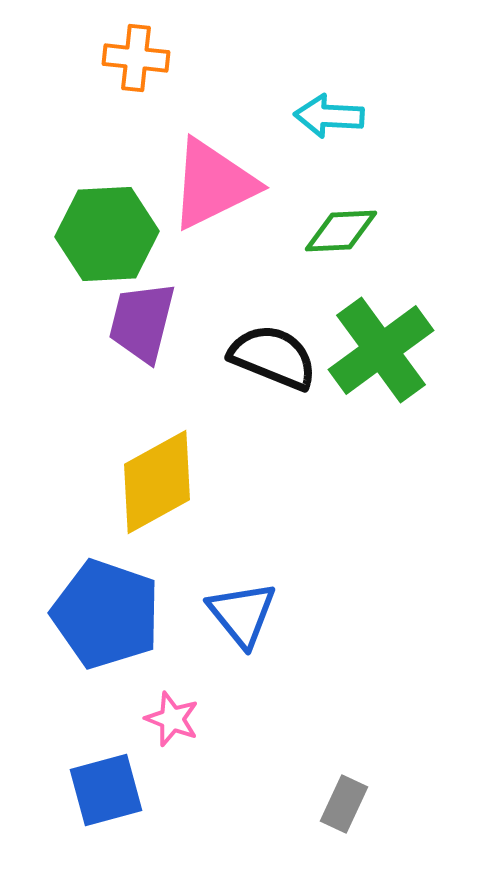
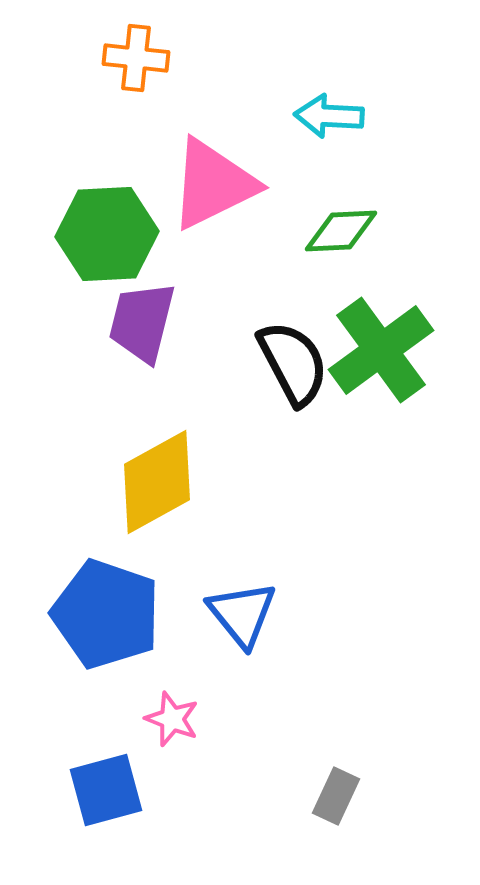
black semicircle: moved 20 px right, 6 px down; rotated 40 degrees clockwise
gray rectangle: moved 8 px left, 8 px up
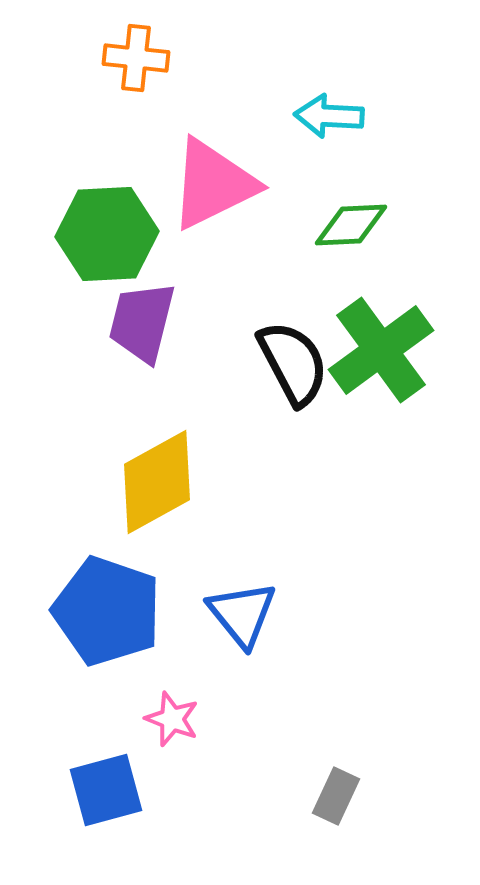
green diamond: moved 10 px right, 6 px up
blue pentagon: moved 1 px right, 3 px up
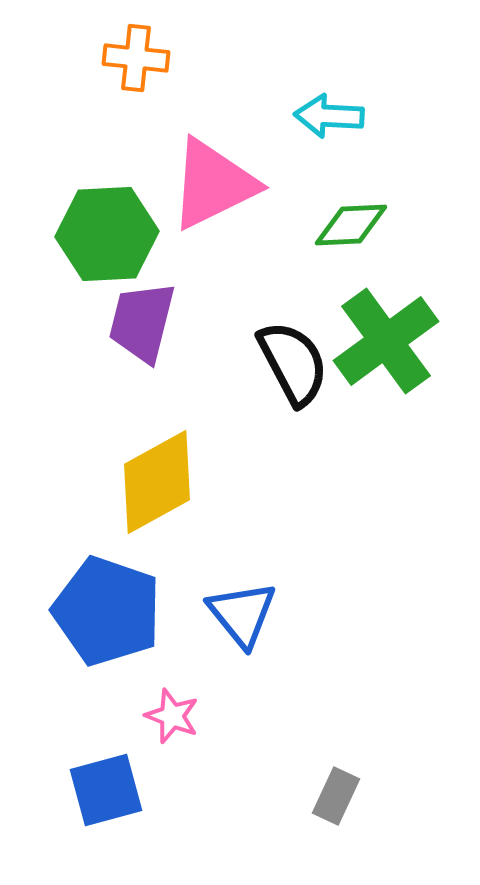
green cross: moved 5 px right, 9 px up
pink star: moved 3 px up
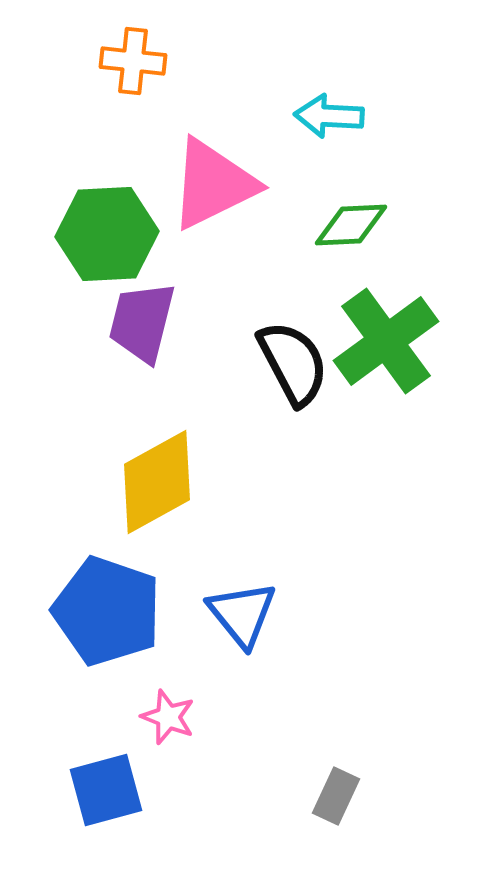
orange cross: moved 3 px left, 3 px down
pink star: moved 4 px left, 1 px down
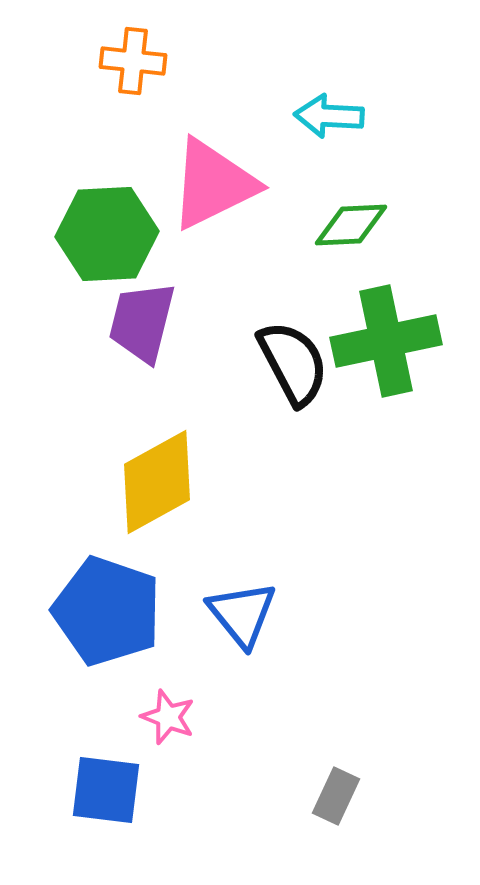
green cross: rotated 24 degrees clockwise
blue square: rotated 22 degrees clockwise
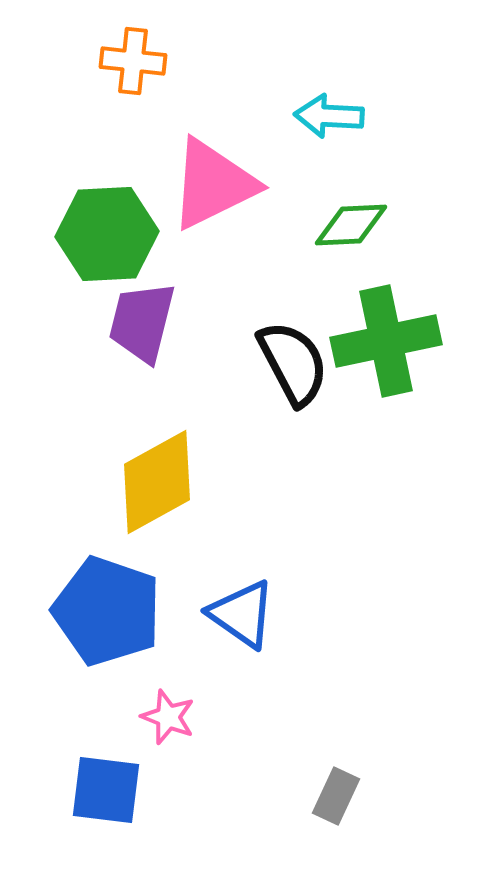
blue triangle: rotated 16 degrees counterclockwise
